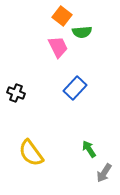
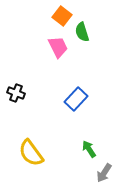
green semicircle: rotated 78 degrees clockwise
blue rectangle: moved 1 px right, 11 px down
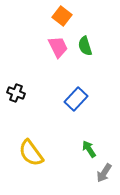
green semicircle: moved 3 px right, 14 px down
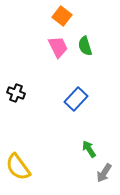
yellow semicircle: moved 13 px left, 14 px down
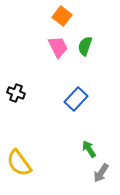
green semicircle: rotated 36 degrees clockwise
yellow semicircle: moved 1 px right, 4 px up
gray arrow: moved 3 px left
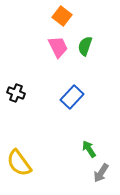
blue rectangle: moved 4 px left, 2 px up
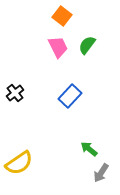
green semicircle: moved 2 px right, 1 px up; rotated 18 degrees clockwise
black cross: moved 1 px left; rotated 30 degrees clockwise
blue rectangle: moved 2 px left, 1 px up
green arrow: rotated 18 degrees counterclockwise
yellow semicircle: rotated 88 degrees counterclockwise
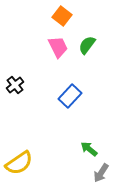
black cross: moved 8 px up
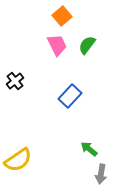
orange square: rotated 12 degrees clockwise
pink trapezoid: moved 1 px left, 2 px up
black cross: moved 4 px up
yellow semicircle: moved 1 px left, 3 px up
gray arrow: moved 1 px down; rotated 24 degrees counterclockwise
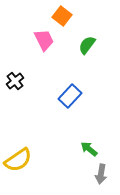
orange square: rotated 12 degrees counterclockwise
pink trapezoid: moved 13 px left, 5 px up
